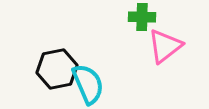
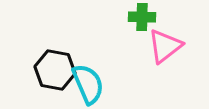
black hexagon: moved 2 px left, 1 px down; rotated 21 degrees clockwise
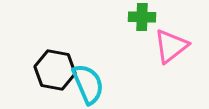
pink triangle: moved 6 px right
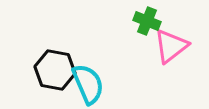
green cross: moved 5 px right, 4 px down; rotated 20 degrees clockwise
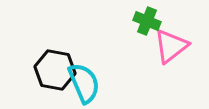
cyan semicircle: moved 4 px left, 1 px up
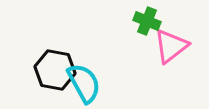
cyan semicircle: rotated 6 degrees counterclockwise
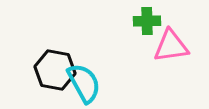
green cross: rotated 24 degrees counterclockwise
pink triangle: rotated 30 degrees clockwise
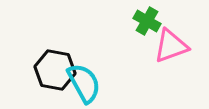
green cross: rotated 32 degrees clockwise
pink triangle: rotated 12 degrees counterclockwise
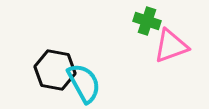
green cross: rotated 12 degrees counterclockwise
